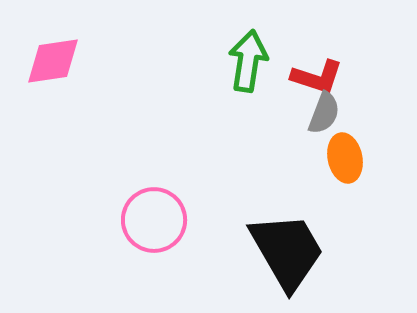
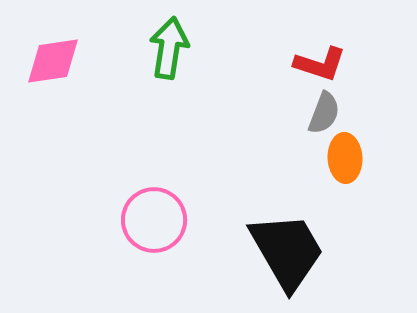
green arrow: moved 79 px left, 13 px up
red L-shape: moved 3 px right, 13 px up
orange ellipse: rotated 9 degrees clockwise
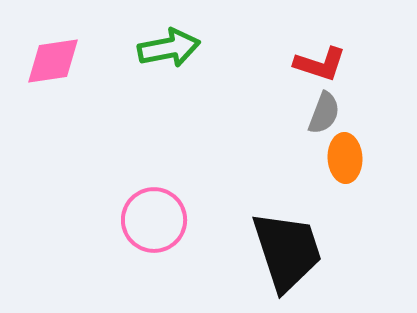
green arrow: rotated 70 degrees clockwise
black trapezoid: rotated 12 degrees clockwise
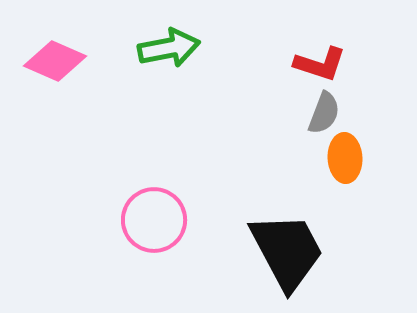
pink diamond: moved 2 px right; rotated 32 degrees clockwise
black trapezoid: rotated 10 degrees counterclockwise
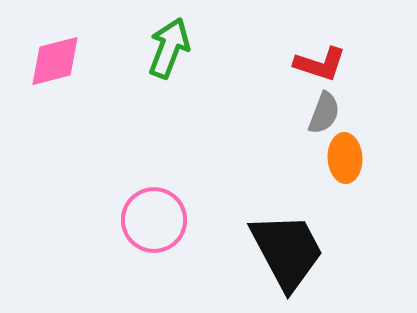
green arrow: rotated 58 degrees counterclockwise
pink diamond: rotated 38 degrees counterclockwise
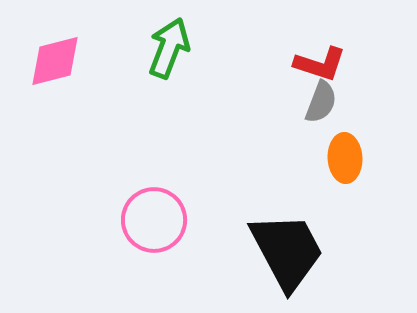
gray semicircle: moved 3 px left, 11 px up
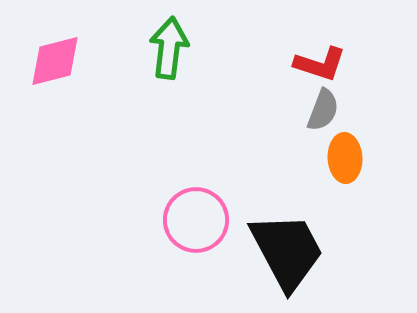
green arrow: rotated 14 degrees counterclockwise
gray semicircle: moved 2 px right, 8 px down
pink circle: moved 42 px right
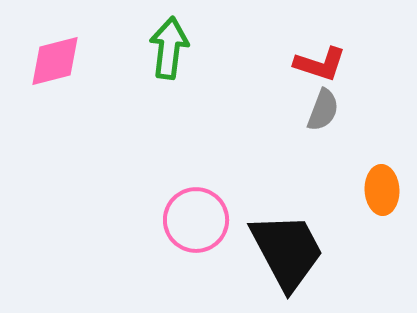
orange ellipse: moved 37 px right, 32 px down
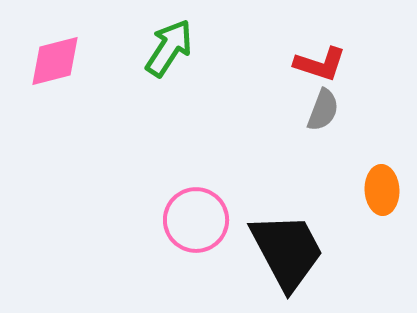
green arrow: rotated 26 degrees clockwise
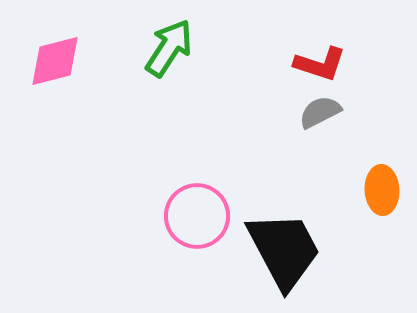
gray semicircle: moved 3 px left, 2 px down; rotated 138 degrees counterclockwise
pink circle: moved 1 px right, 4 px up
black trapezoid: moved 3 px left, 1 px up
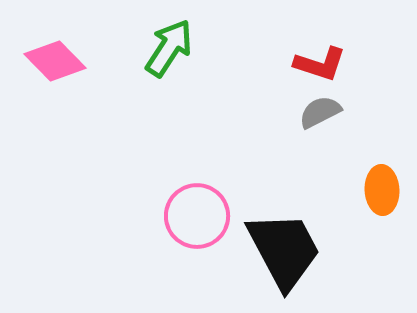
pink diamond: rotated 60 degrees clockwise
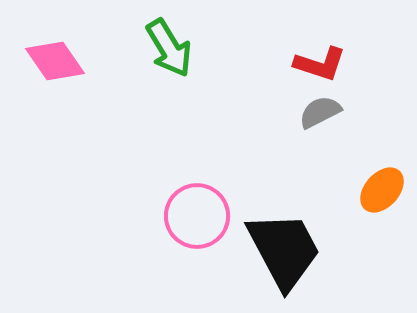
green arrow: rotated 116 degrees clockwise
pink diamond: rotated 10 degrees clockwise
orange ellipse: rotated 45 degrees clockwise
